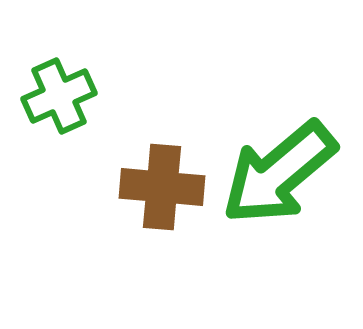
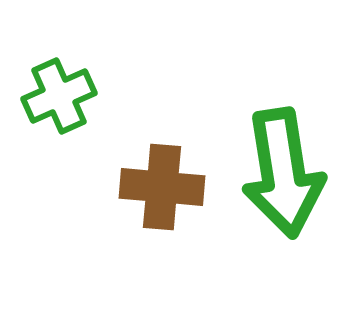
green arrow: moved 4 px right; rotated 59 degrees counterclockwise
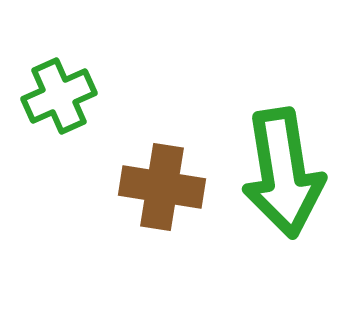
brown cross: rotated 4 degrees clockwise
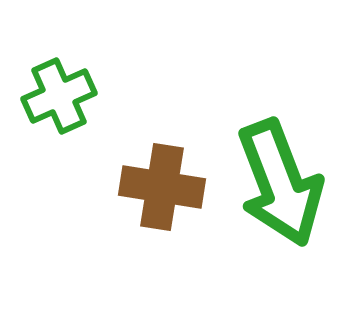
green arrow: moved 3 px left, 10 px down; rotated 12 degrees counterclockwise
